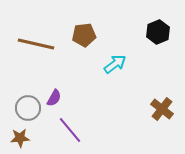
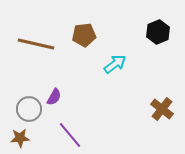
purple semicircle: moved 1 px up
gray circle: moved 1 px right, 1 px down
purple line: moved 5 px down
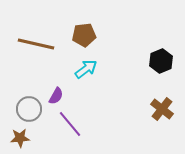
black hexagon: moved 3 px right, 29 px down
cyan arrow: moved 29 px left, 5 px down
purple semicircle: moved 2 px right, 1 px up
purple line: moved 11 px up
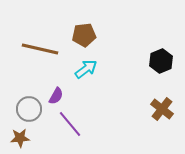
brown line: moved 4 px right, 5 px down
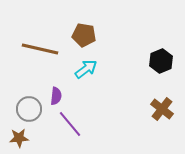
brown pentagon: rotated 15 degrees clockwise
purple semicircle: rotated 24 degrees counterclockwise
brown star: moved 1 px left
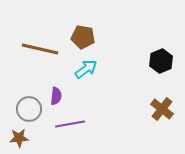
brown pentagon: moved 1 px left, 2 px down
purple line: rotated 60 degrees counterclockwise
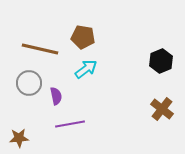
purple semicircle: rotated 18 degrees counterclockwise
gray circle: moved 26 px up
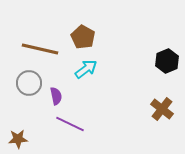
brown pentagon: rotated 20 degrees clockwise
black hexagon: moved 6 px right
purple line: rotated 36 degrees clockwise
brown star: moved 1 px left, 1 px down
